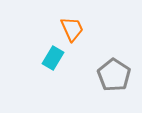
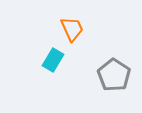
cyan rectangle: moved 2 px down
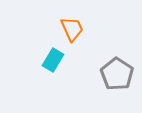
gray pentagon: moved 3 px right, 1 px up
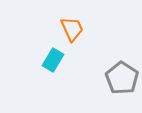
gray pentagon: moved 5 px right, 4 px down
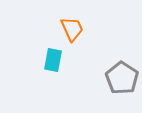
cyan rectangle: rotated 20 degrees counterclockwise
